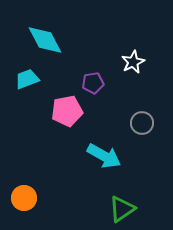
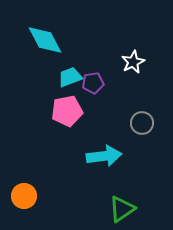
cyan trapezoid: moved 43 px right, 2 px up
cyan arrow: rotated 36 degrees counterclockwise
orange circle: moved 2 px up
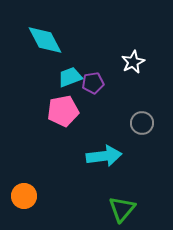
pink pentagon: moved 4 px left
green triangle: rotated 16 degrees counterclockwise
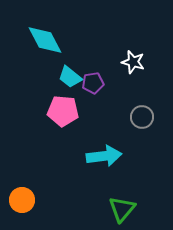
white star: rotated 30 degrees counterclockwise
cyan trapezoid: rotated 120 degrees counterclockwise
pink pentagon: rotated 16 degrees clockwise
gray circle: moved 6 px up
orange circle: moved 2 px left, 4 px down
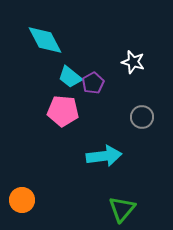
purple pentagon: rotated 20 degrees counterclockwise
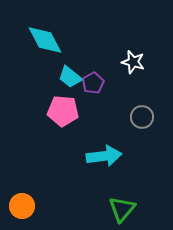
orange circle: moved 6 px down
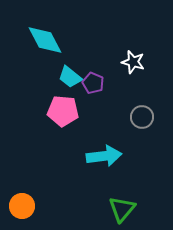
purple pentagon: rotated 20 degrees counterclockwise
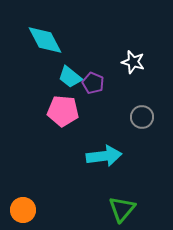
orange circle: moved 1 px right, 4 px down
